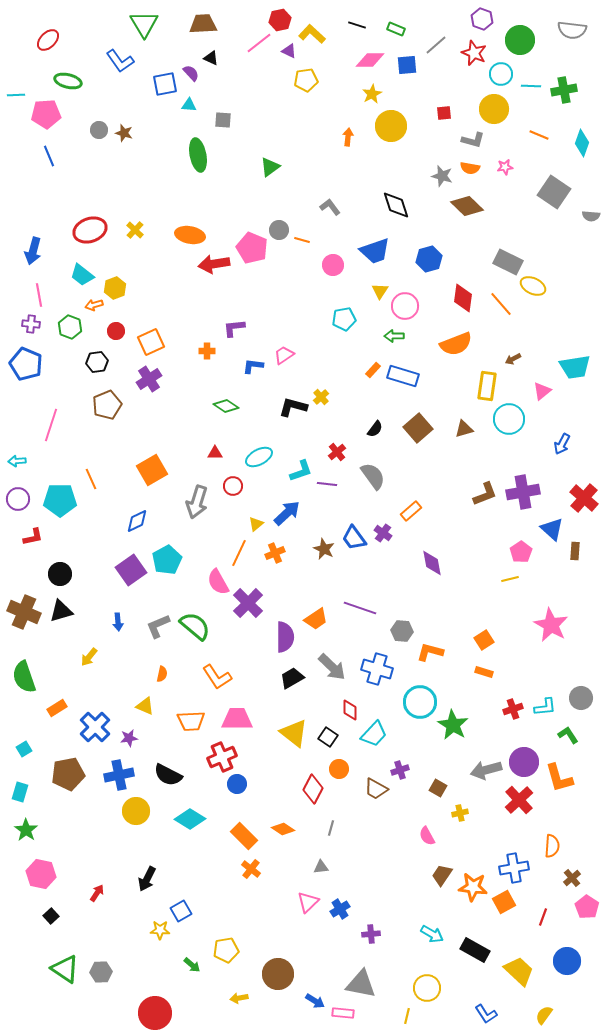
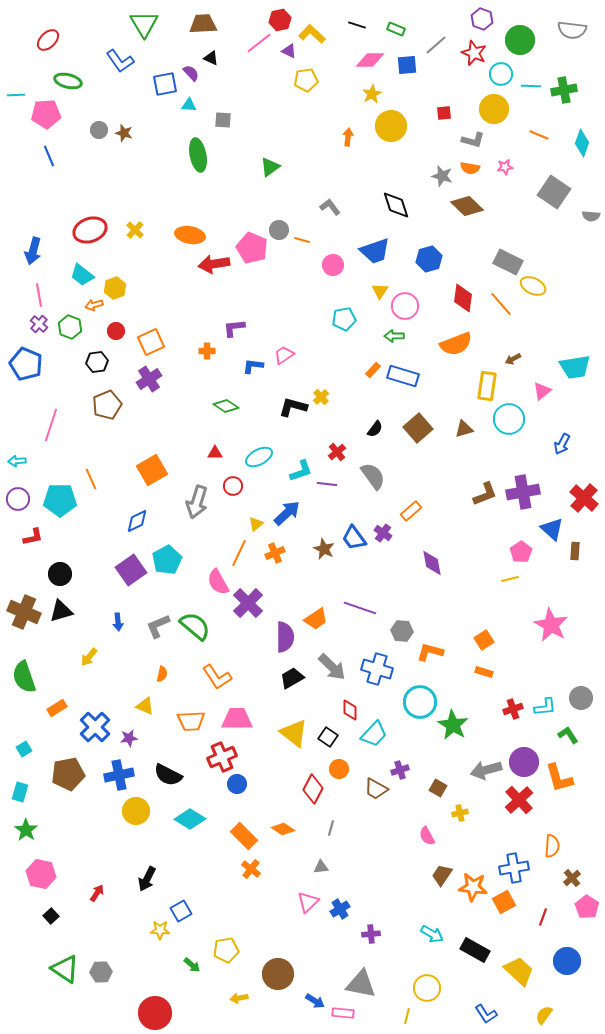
purple cross at (31, 324): moved 8 px right; rotated 36 degrees clockwise
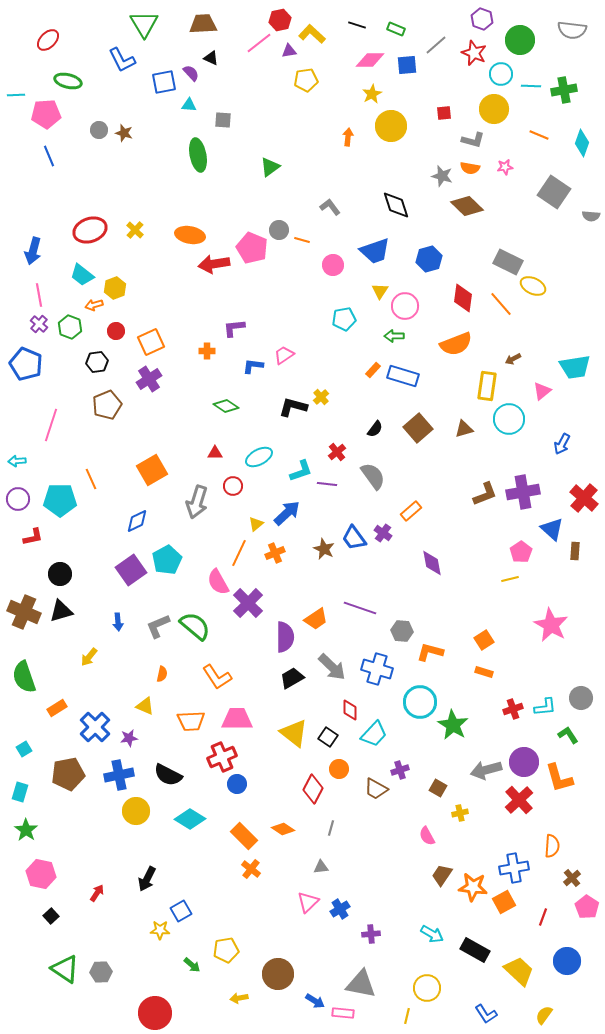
purple triangle at (289, 51): rotated 35 degrees counterclockwise
blue L-shape at (120, 61): moved 2 px right, 1 px up; rotated 8 degrees clockwise
blue square at (165, 84): moved 1 px left, 2 px up
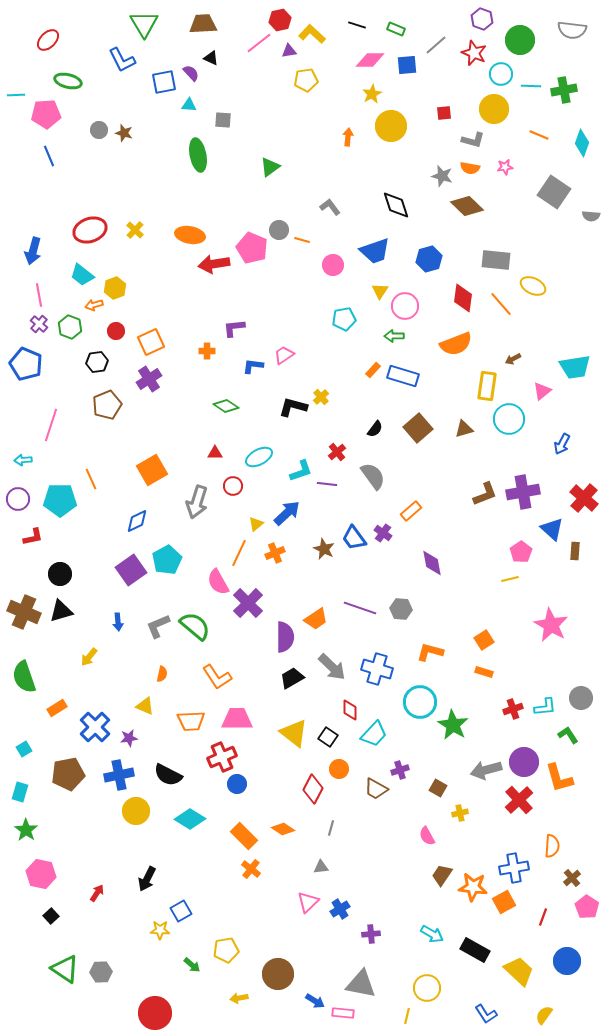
gray rectangle at (508, 262): moved 12 px left, 2 px up; rotated 20 degrees counterclockwise
cyan arrow at (17, 461): moved 6 px right, 1 px up
gray hexagon at (402, 631): moved 1 px left, 22 px up
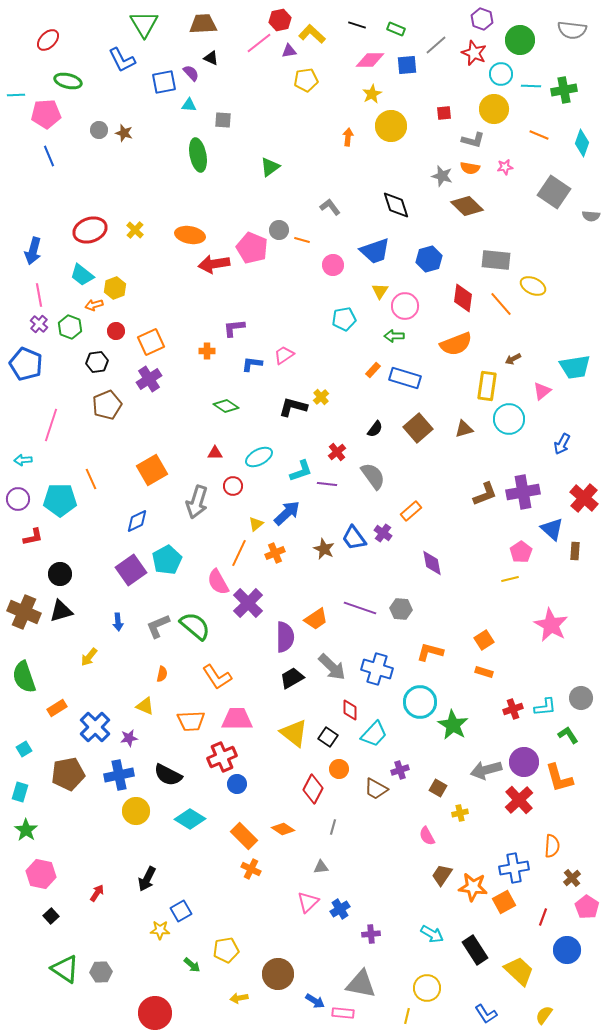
blue L-shape at (253, 366): moved 1 px left, 2 px up
blue rectangle at (403, 376): moved 2 px right, 2 px down
gray line at (331, 828): moved 2 px right, 1 px up
orange cross at (251, 869): rotated 12 degrees counterclockwise
black rectangle at (475, 950): rotated 28 degrees clockwise
blue circle at (567, 961): moved 11 px up
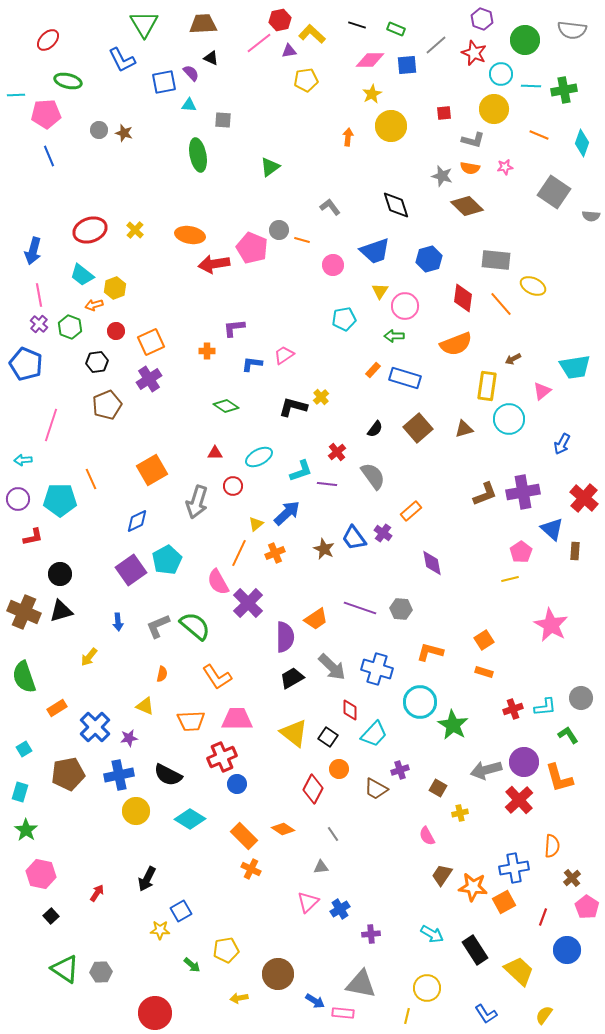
green circle at (520, 40): moved 5 px right
gray line at (333, 827): moved 7 px down; rotated 49 degrees counterclockwise
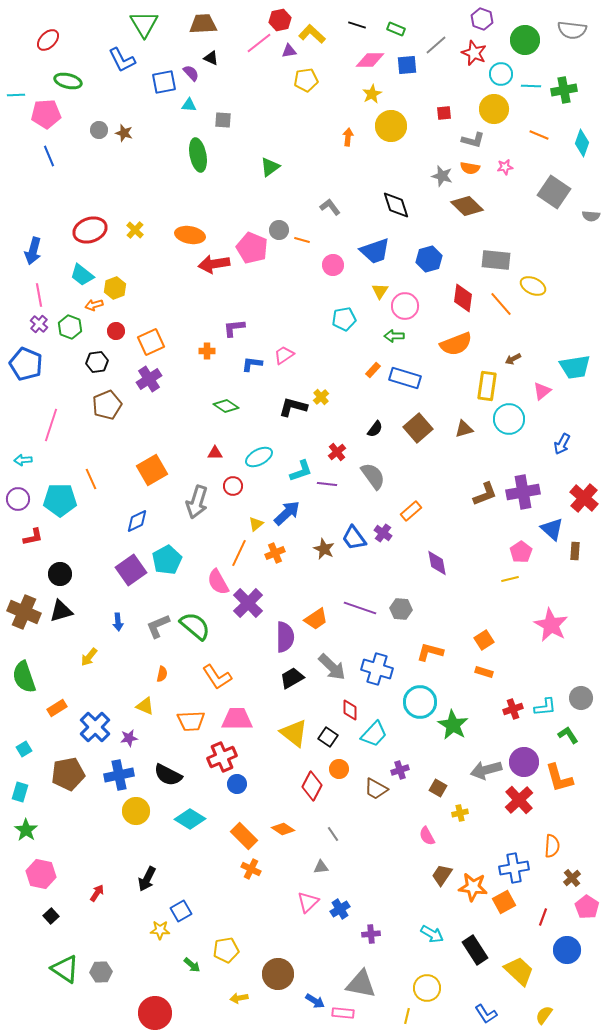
purple diamond at (432, 563): moved 5 px right
red diamond at (313, 789): moved 1 px left, 3 px up
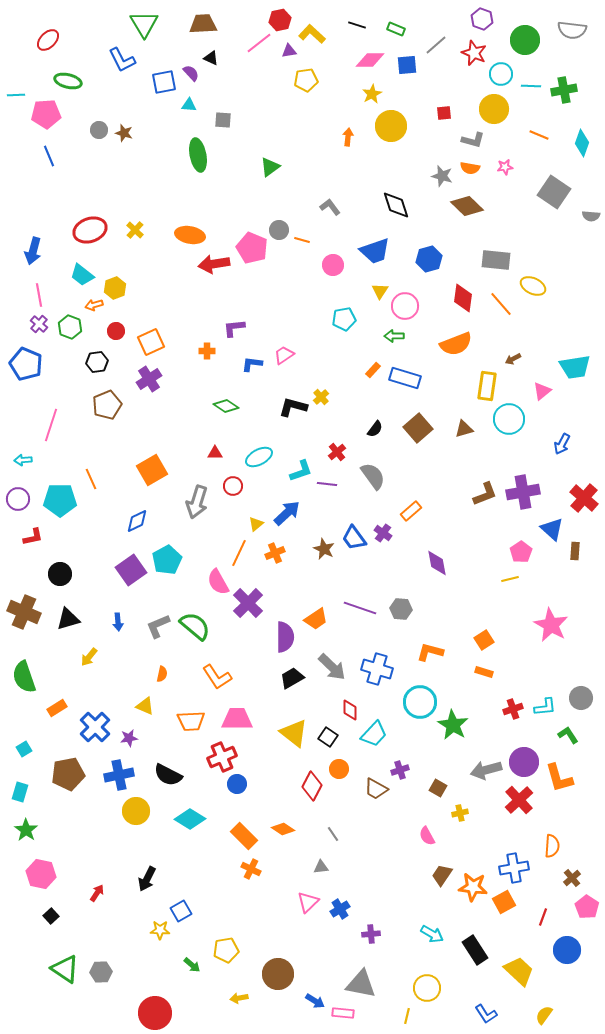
black triangle at (61, 611): moved 7 px right, 8 px down
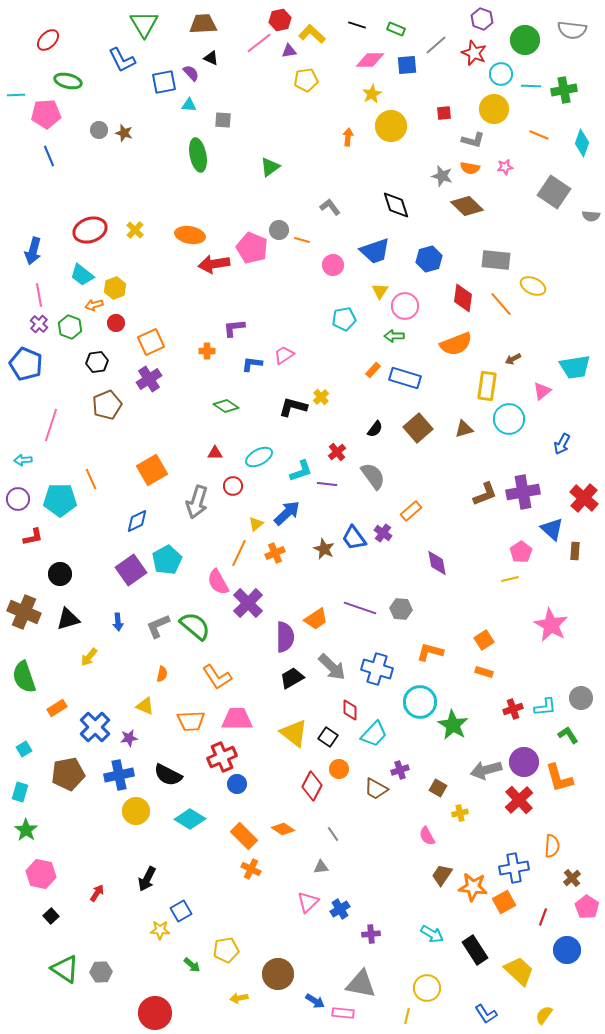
red circle at (116, 331): moved 8 px up
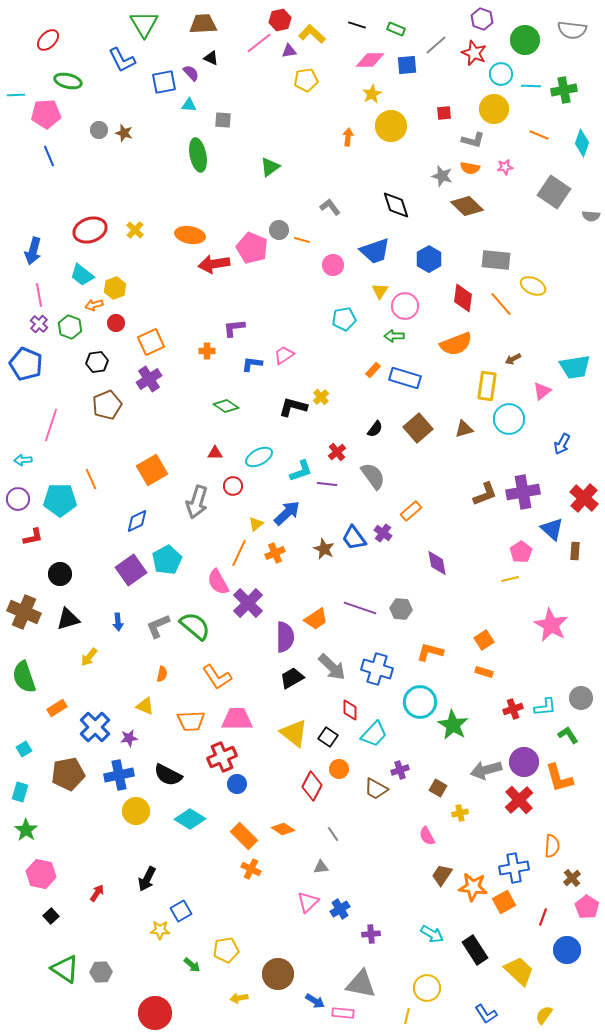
blue hexagon at (429, 259): rotated 15 degrees counterclockwise
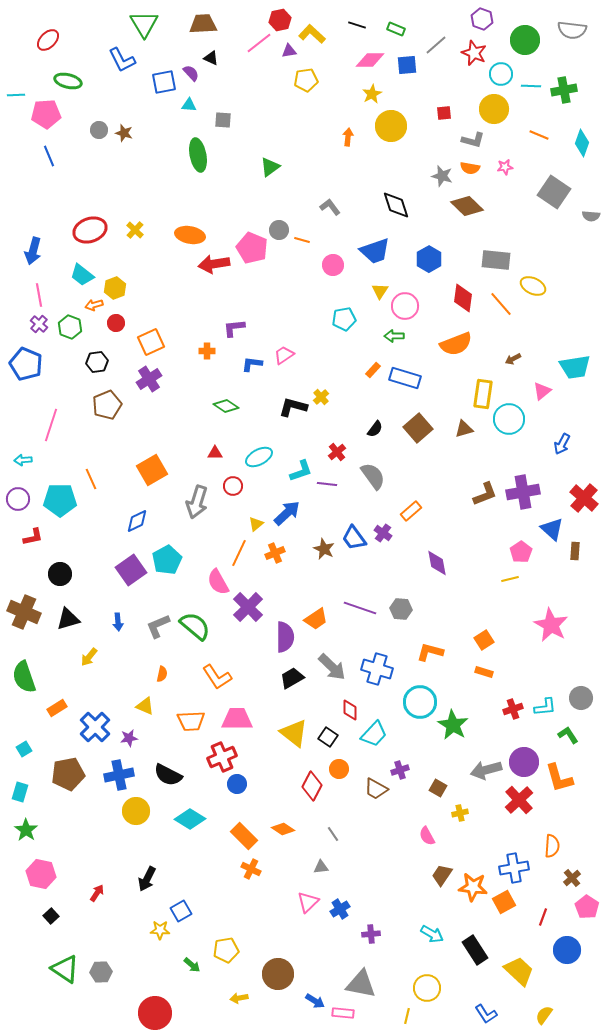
yellow rectangle at (487, 386): moved 4 px left, 8 px down
purple cross at (248, 603): moved 4 px down
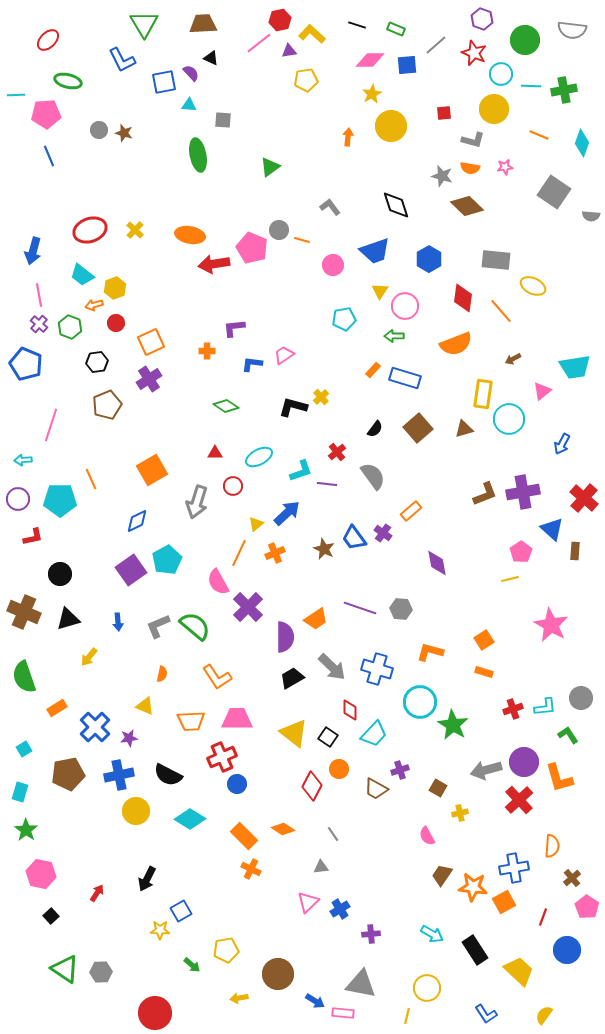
orange line at (501, 304): moved 7 px down
